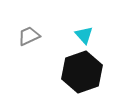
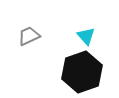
cyan triangle: moved 2 px right, 1 px down
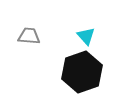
gray trapezoid: rotated 30 degrees clockwise
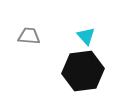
black hexagon: moved 1 px right, 1 px up; rotated 12 degrees clockwise
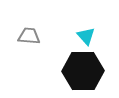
black hexagon: rotated 6 degrees clockwise
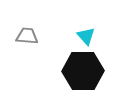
gray trapezoid: moved 2 px left
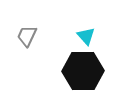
gray trapezoid: rotated 70 degrees counterclockwise
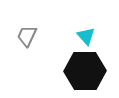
black hexagon: moved 2 px right
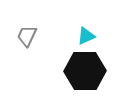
cyan triangle: rotated 48 degrees clockwise
